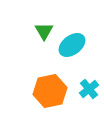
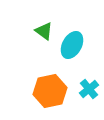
green triangle: rotated 24 degrees counterclockwise
cyan ellipse: rotated 24 degrees counterclockwise
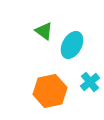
cyan cross: moved 1 px right, 7 px up
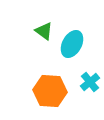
cyan ellipse: moved 1 px up
orange hexagon: rotated 16 degrees clockwise
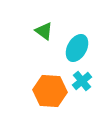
cyan ellipse: moved 5 px right, 4 px down
cyan cross: moved 8 px left, 1 px up
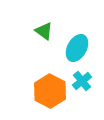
orange hexagon: rotated 24 degrees clockwise
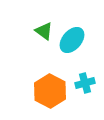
cyan ellipse: moved 5 px left, 8 px up; rotated 12 degrees clockwise
cyan cross: moved 3 px right, 2 px down; rotated 24 degrees clockwise
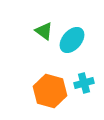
cyan cross: moved 1 px left
orange hexagon: rotated 12 degrees counterclockwise
